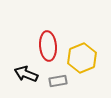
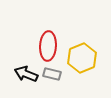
red ellipse: rotated 8 degrees clockwise
gray rectangle: moved 6 px left, 7 px up; rotated 24 degrees clockwise
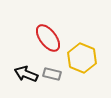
red ellipse: moved 8 px up; rotated 40 degrees counterclockwise
yellow hexagon: rotated 16 degrees counterclockwise
